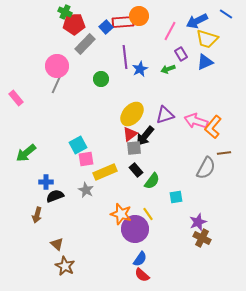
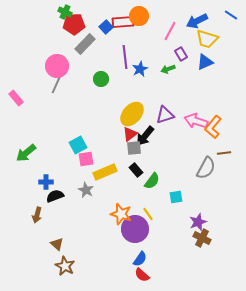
blue line at (226, 14): moved 5 px right, 1 px down
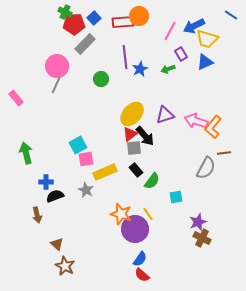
blue arrow at (197, 21): moved 3 px left, 5 px down
blue square at (106, 27): moved 12 px left, 9 px up
black arrow at (145, 136): rotated 80 degrees counterclockwise
green arrow at (26, 153): rotated 115 degrees clockwise
brown arrow at (37, 215): rotated 28 degrees counterclockwise
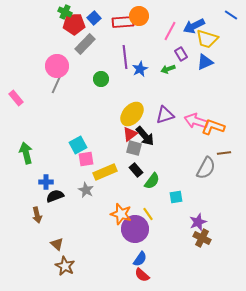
orange L-shape at (213, 127): rotated 70 degrees clockwise
gray square at (134, 148): rotated 21 degrees clockwise
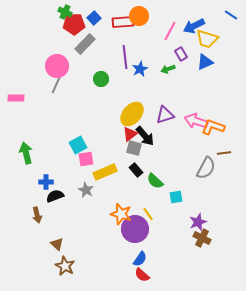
pink rectangle at (16, 98): rotated 49 degrees counterclockwise
green semicircle at (152, 181): moved 3 px right; rotated 96 degrees clockwise
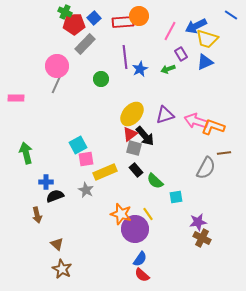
blue arrow at (194, 26): moved 2 px right
purple star at (198, 222): rotated 12 degrees clockwise
brown star at (65, 266): moved 3 px left, 3 px down
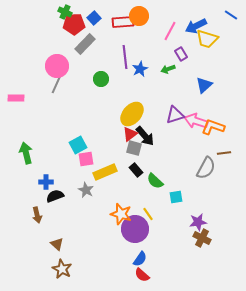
blue triangle at (205, 62): moved 1 px left, 23 px down; rotated 18 degrees counterclockwise
purple triangle at (165, 115): moved 10 px right
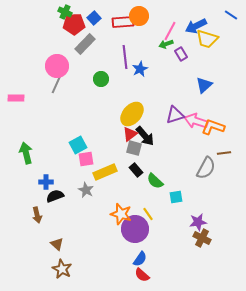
green arrow at (168, 69): moved 2 px left, 25 px up
